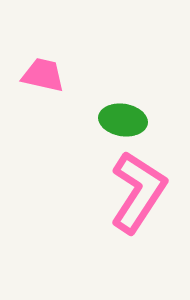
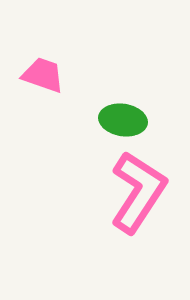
pink trapezoid: rotated 6 degrees clockwise
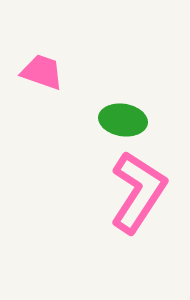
pink trapezoid: moved 1 px left, 3 px up
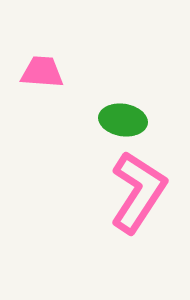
pink trapezoid: rotated 15 degrees counterclockwise
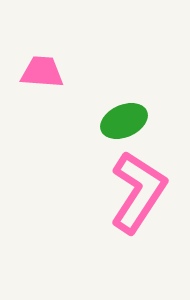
green ellipse: moved 1 px right, 1 px down; rotated 33 degrees counterclockwise
